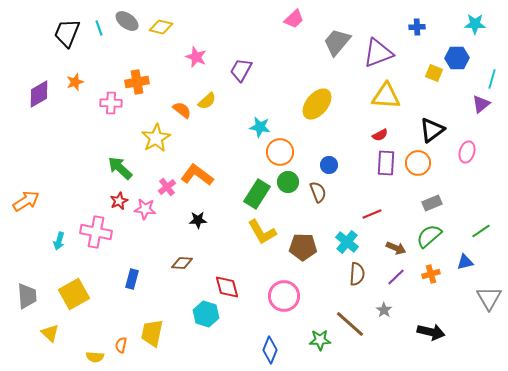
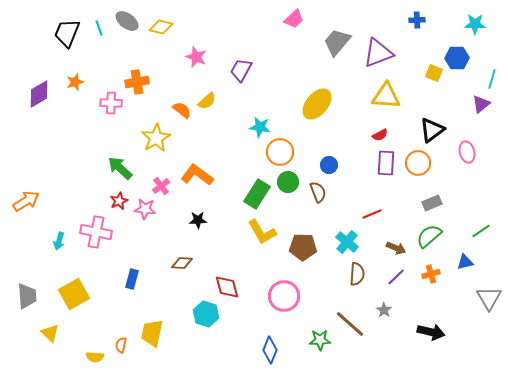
blue cross at (417, 27): moved 7 px up
pink ellipse at (467, 152): rotated 30 degrees counterclockwise
pink cross at (167, 187): moved 6 px left, 1 px up
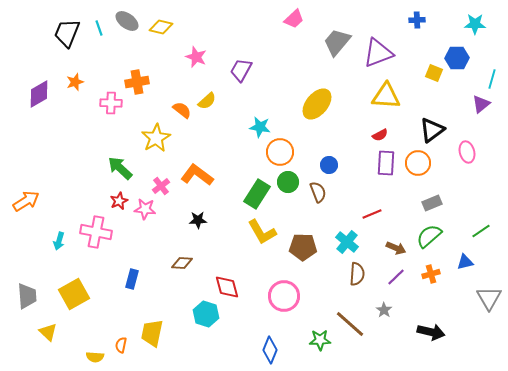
yellow triangle at (50, 333): moved 2 px left, 1 px up
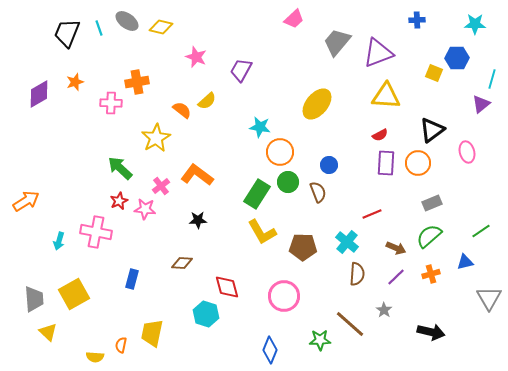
gray trapezoid at (27, 296): moved 7 px right, 3 px down
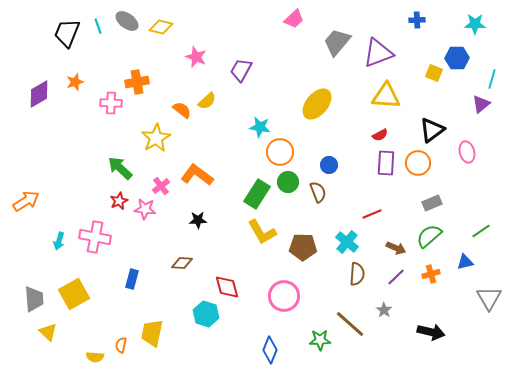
cyan line at (99, 28): moved 1 px left, 2 px up
pink cross at (96, 232): moved 1 px left, 5 px down
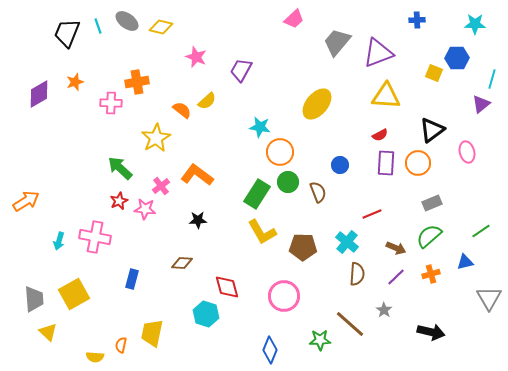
blue circle at (329, 165): moved 11 px right
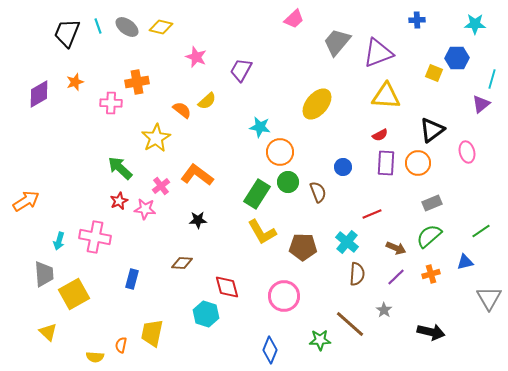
gray ellipse at (127, 21): moved 6 px down
blue circle at (340, 165): moved 3 px right, 2 px down
gray trapezoid at (34, 299): moved 10 px right, 25 px up
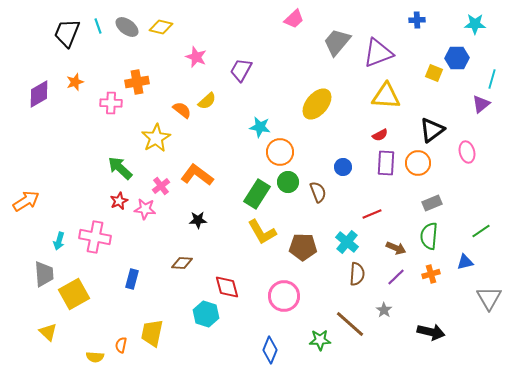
green semicircle at (429, 236): rotated 44 degrees counterclockwise
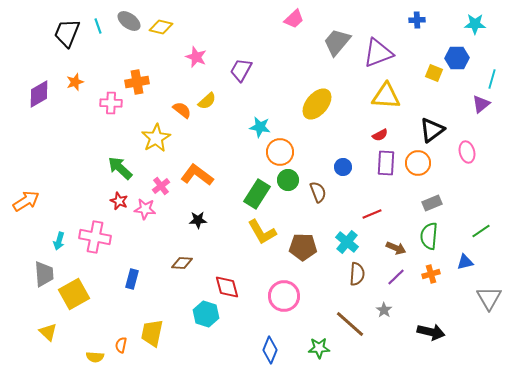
gray ellipse at (127, 27): moved 2 px right, 6 px up
green circle at (288, 182): moved 2 px up
red star at (119, 201): rotated 24 degrees counterclockwise
green star at (320, 340): moved 1 px left, 8 px down
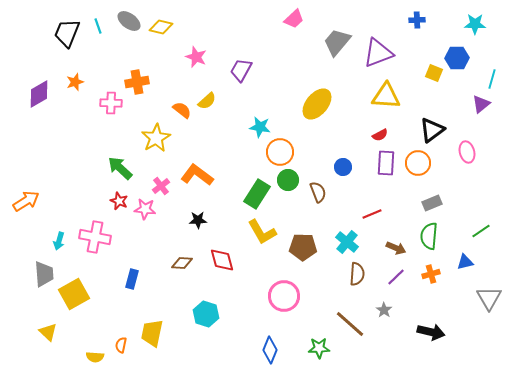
red diamond at (227, 287): moved 5 px left, 27 px up
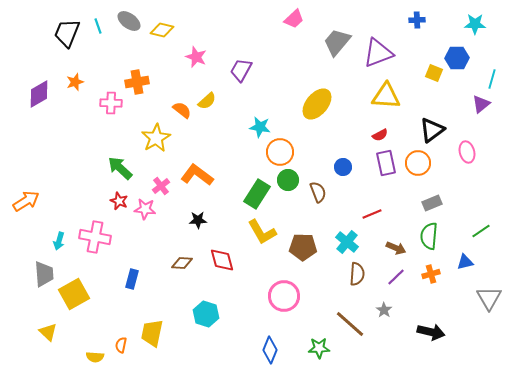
yellow diamond at (161, 27): moved 1 px right, 3 px down
purple rectangle at (386, 163): rotated 15 degrees counterclockwise
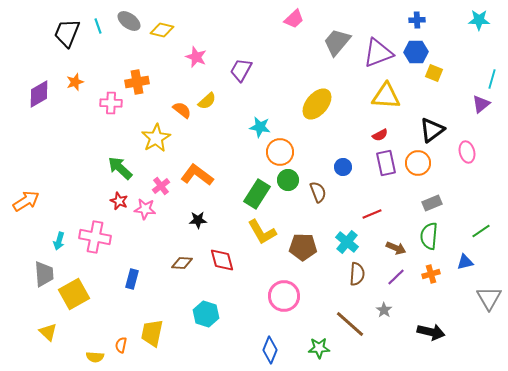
cyan star at (475, 24): moved 4 px right, 4 px up
blue hexagon at (457, 58): moved 41 px left, 6 px up
